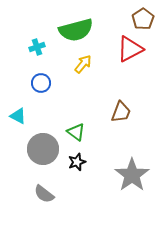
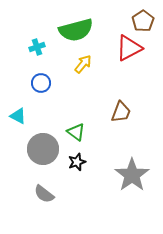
brown pentagon: moved 2 px down
red triangle: moved 1 px left, 1 px up
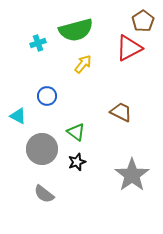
cyan cross: moved 1 px right, 4 px up
blue circle: moved 6 px right, 13 px down
brown trapezoid: rotated 85 degrees counterclockwise
gray circle: moved 1 px left
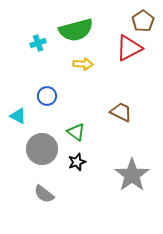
yellow arrow: rotated 54 degrees clockwise
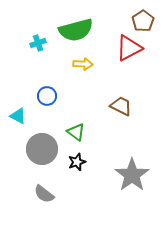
brown trapezoid: moved 6 px up
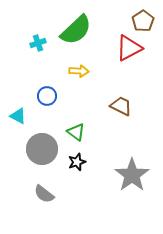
green semicircle: rotated 28 degrees counterclockwise
yellow arrow: moved 4 px left, 7 px down
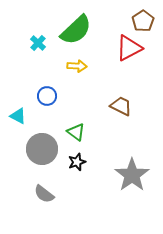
cyan cross: rotated 28 degrees counterclockwise
yellow arrow: moved 2 px left, 5 px up
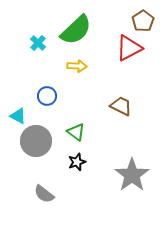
gray circle: moved 6 px left, 8 px up
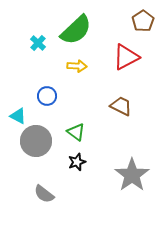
red triangle: moved 3 px left, 9 px down
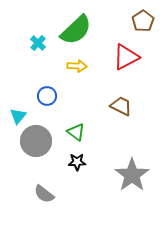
cyan triangle: rotated 42 degrees clockwise
black star: rotated 18 degrees clockwise
